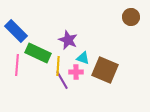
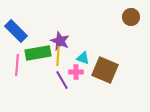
purple star: moved 8 px left, 1 px down
green rectangle: rotated 35 degrees counterclockwise
yellow line: moved 10 px up
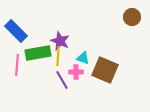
brown circle: moved 1 px right
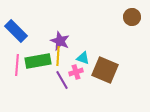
green rectangle: moved 8 px down
pink cross: rotated 16 degrees counterclockwise
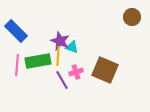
cyan triangle: moved 11 px left, 11 px up
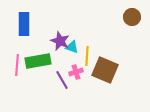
blue rectangle: moved 8 px right, 7 px up; rotated 45 degrees clockwise
yellow line: moved 29 px right
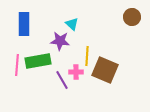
purple star: rotated 18 degrees counterclockwise
cyan triangle: moved 23 px up; rotated 24 degrees clockwise
pink cross: rotated 16 degrees clockwise
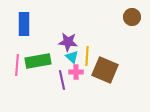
cyan triangle: moved 33 px down
purple star: moved 8 px right, 1 px down
purple line: rotated 18 degrees clockwise
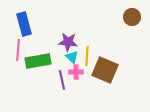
blue rectangle: rotated 15 degrees counterclockwise
pink line: moved 1 px right, 15 px up
